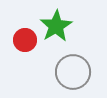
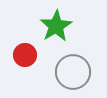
red circle: moved 15 px down
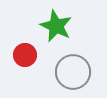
green star: rotated 16 degrees counterclockwise
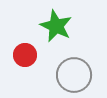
gray circle: moved 1 px right, 3 px down
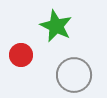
red circle: moved 4 px left
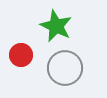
gray circle: moved 9 px left, 7 px up
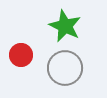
green star: moved 9 px right
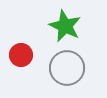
gray circle: moved 2 px right
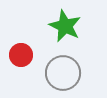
gray circle: moved 4 px left, 5 px down
